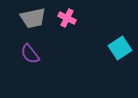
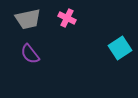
gray trapezoid: moved 5 px left, 1 px down
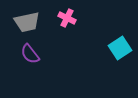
gray trapezoid: moved 1 px left, 3 px down
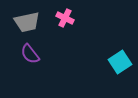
pink cross: moved 2 px left
cyan square: moved 14 px down
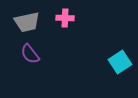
pink cross: rotated 24 degrees counterclockwise
